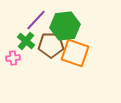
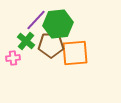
green hexagon: moved 7 px left, 2 px up
orange square: rotated 24 degrees counterclockwise
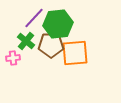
purple line: moved 2 px left, 2 px up
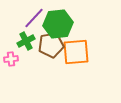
green cross: rotated 24 degrees clockwise
brown pentagon: rotated 10 degrees counterclockwise
orange square: moved 1 px right, 1 px up
pink cross: moved 2 px left, 1 px down
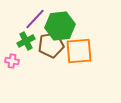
purple line: moved 1 px right, 1 px down
green hexagon: moved 2 px right, 2 px down
orange square: moved 3 px right, 1 px up
pink cross: moved 1 px right, 2 px down; rotated 16 degrees clockwise
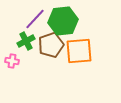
green hexagon: moved 3 px right, 5 px up
brown pentagon: rotated 10 degrees counterclockwise
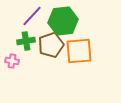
purple line: moved 3 px left, 3 px up
green cross: rotated 18 degrees clockwise
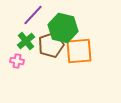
purple line: moved 1 px right, 1 px up
green hexagon: moved 7 px down; rotated 20 degrees clockwise
green cross: rotated 30 degrees counterclockwise
pink cross: moved 5 px right
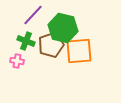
green cross: rotated 30 degrees counterclockwise
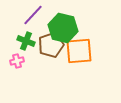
pink cross: rotated 24 degrees counterclockwise
